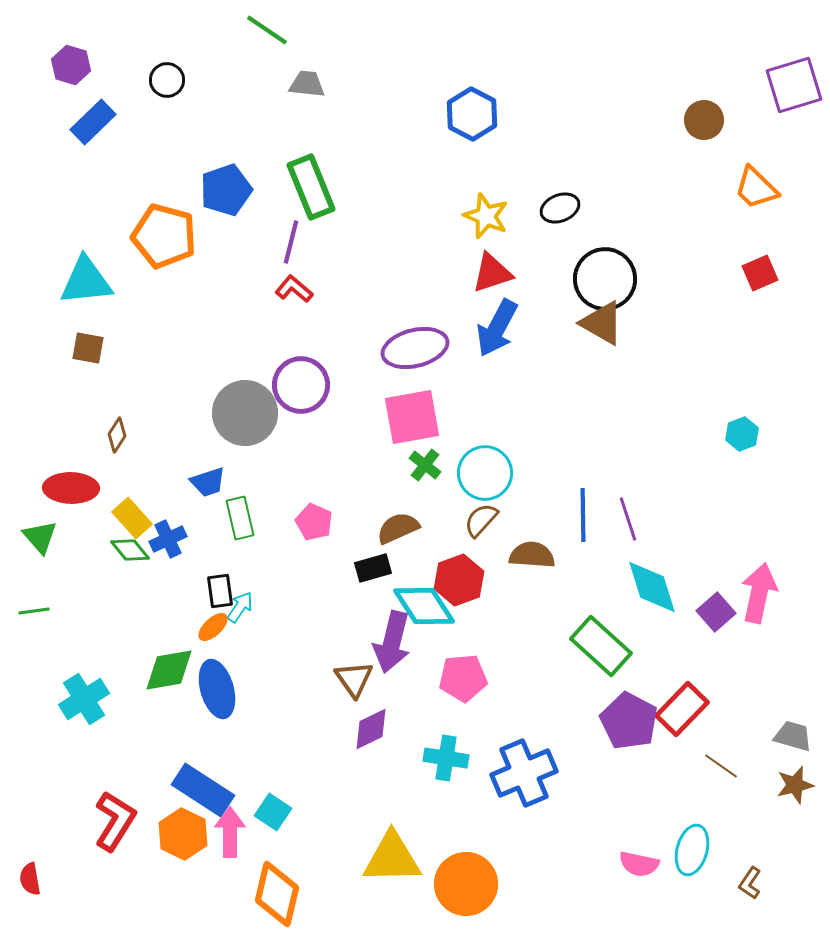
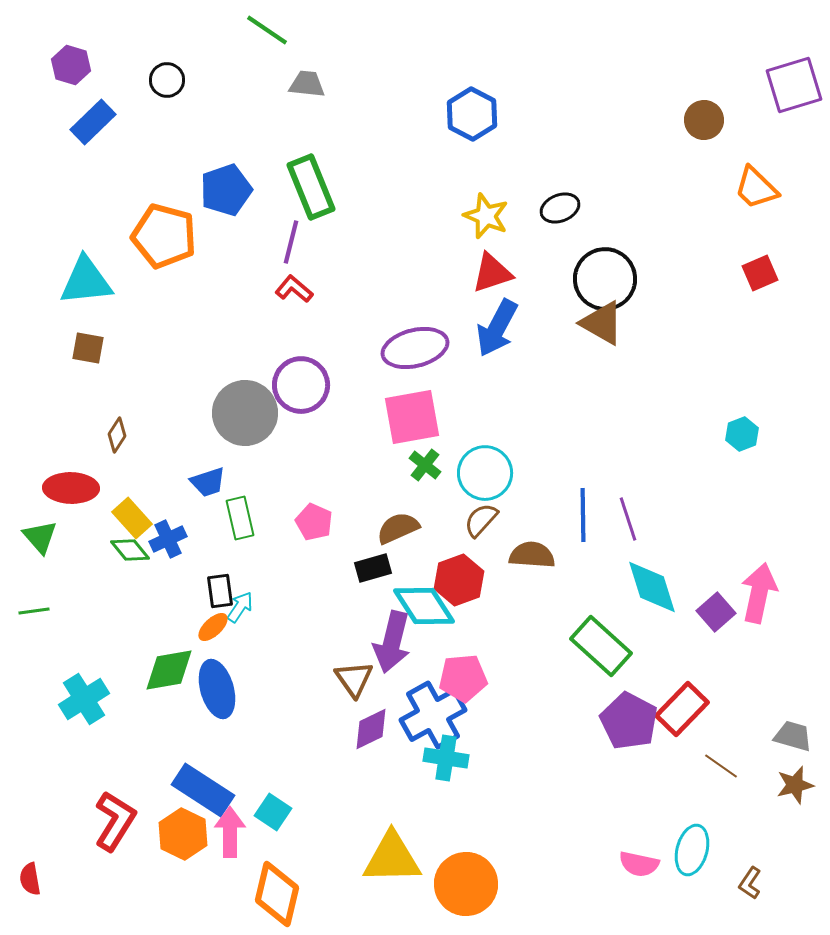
blue cross at (524, 773): moved 91 px left, 58 px up; rotated 6 degrees counterclockwise
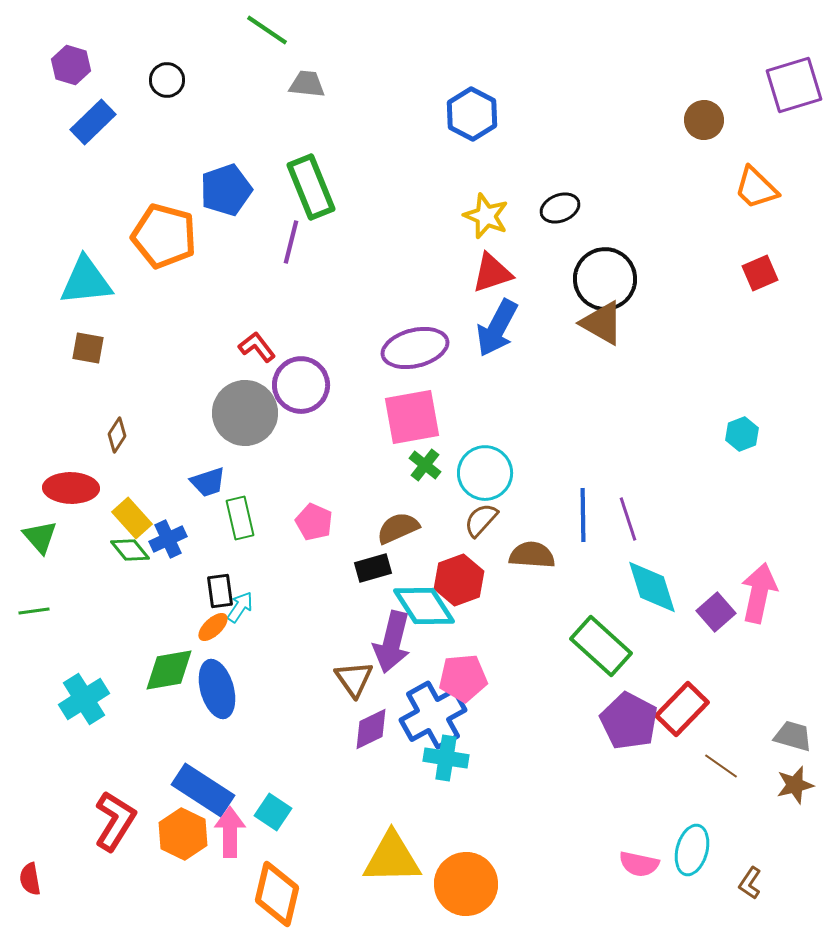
red L-shape at (294, 289): moved 37 px left, 58 px down; rotated 12 degrees clockwise
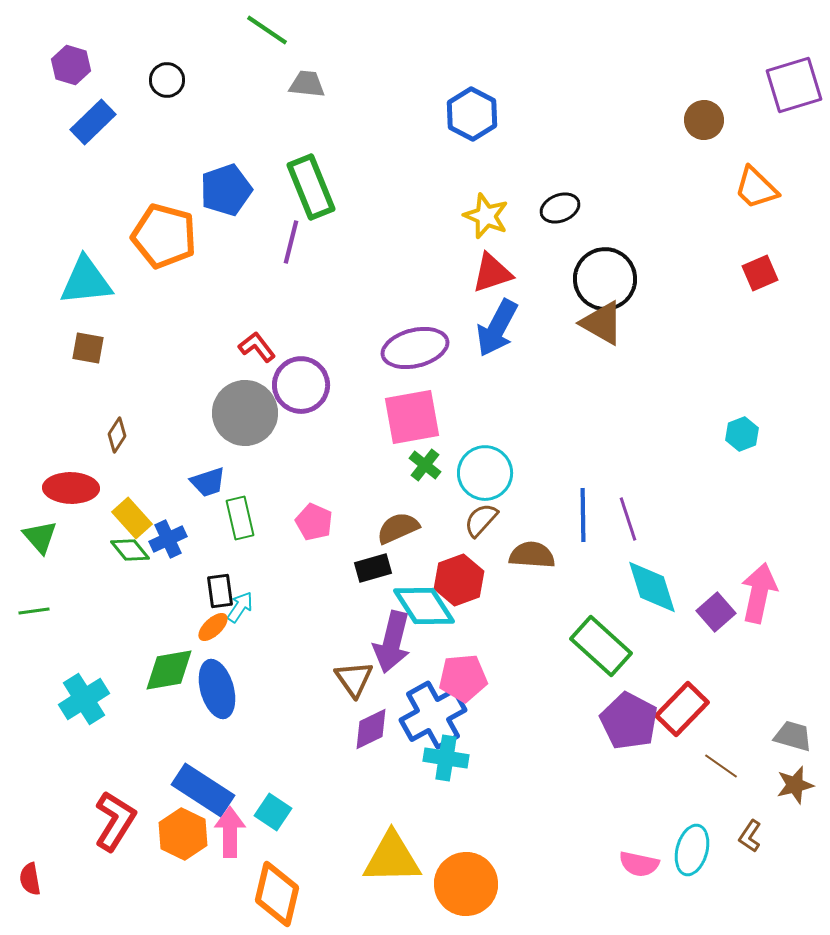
brown L-shape at (750, 883): moved 47 px up
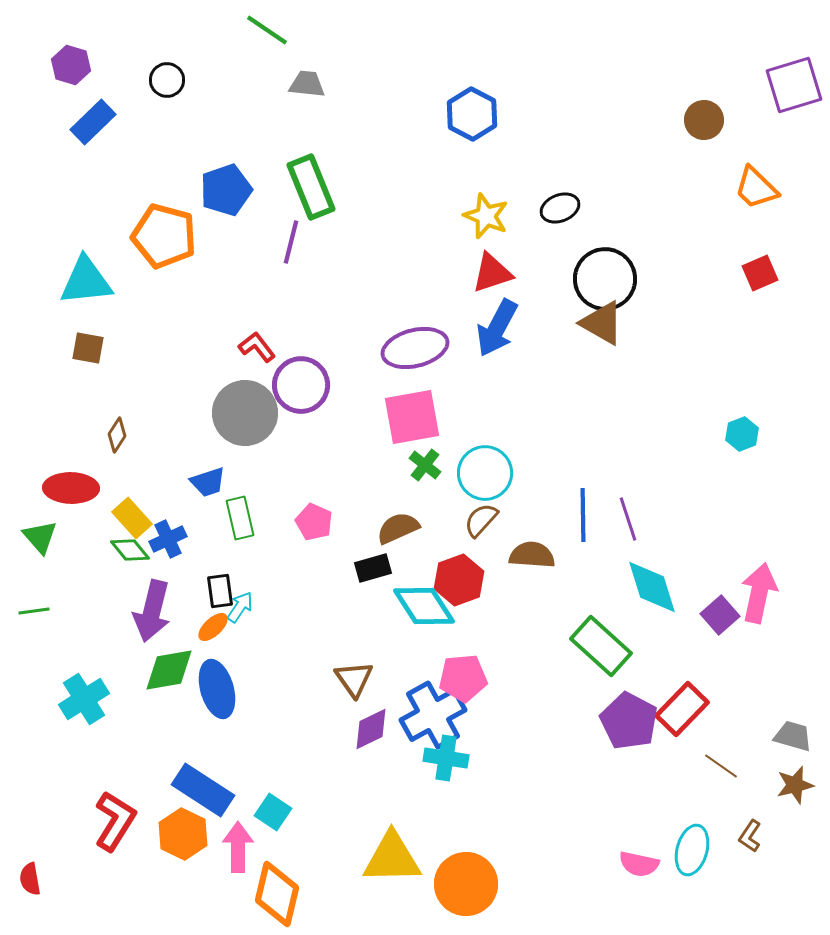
purple square at (716, 612): moved 4 px right, 3 px down
purple arrow at (392, 642): moved 240 px left, 31 px up
pink arrow at (230, 832): moved 8 px right, 15 px down
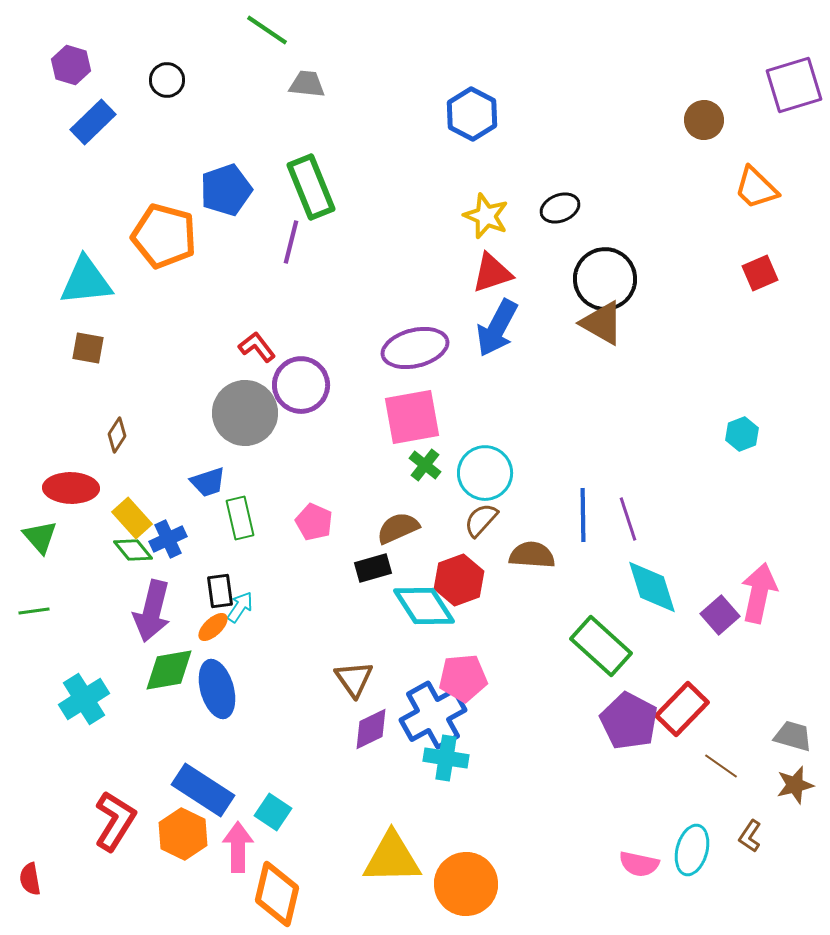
green diamond at (130, 550): moved 3 px right
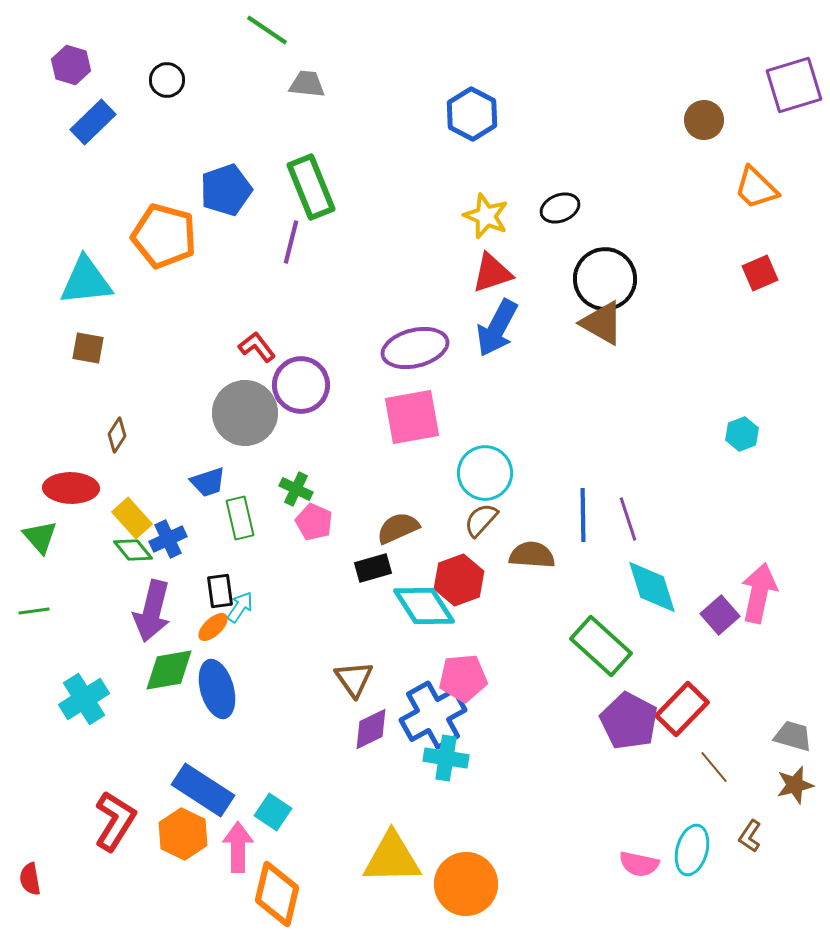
green cross at (425, 465): moved 129 px left, 24 px down; rotated 12 degrees counterclockwise
brown line at (721, 766): moved 7 px left, 1 px down; rotated 15 degrees clockwise
